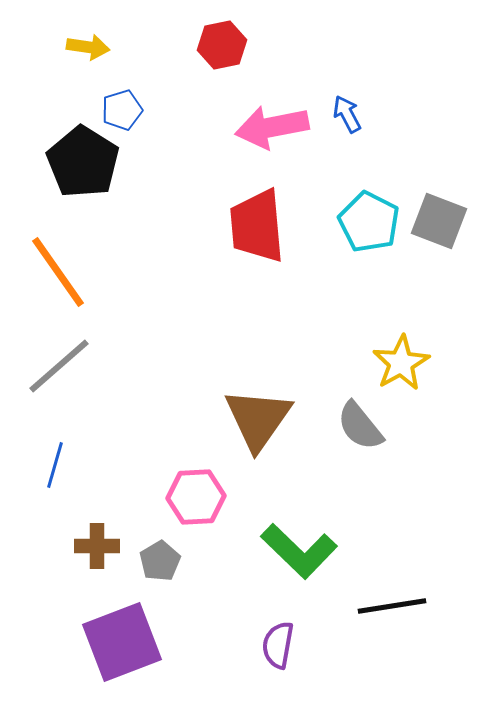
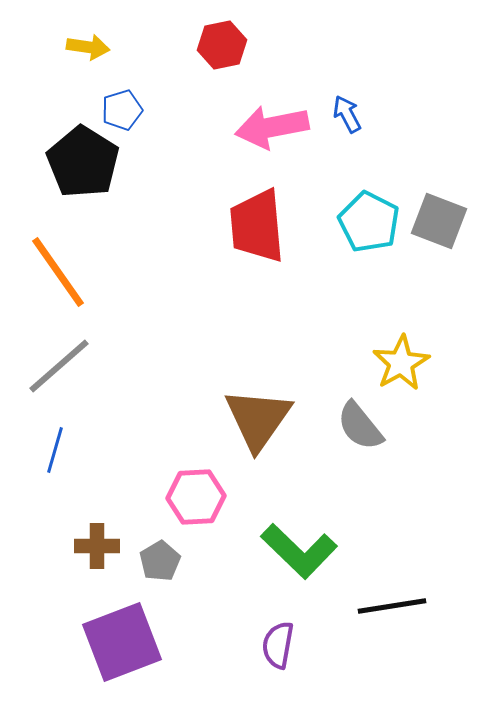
blue line: moved 15 px up
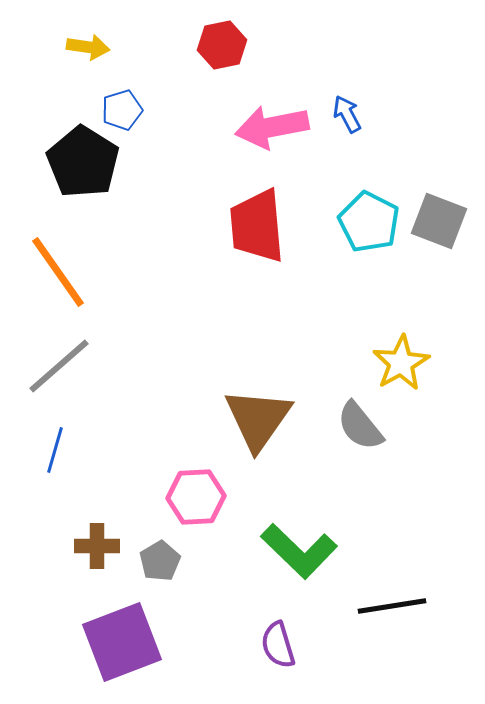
purple semicircle: rotated 27 degrees counterclockwise
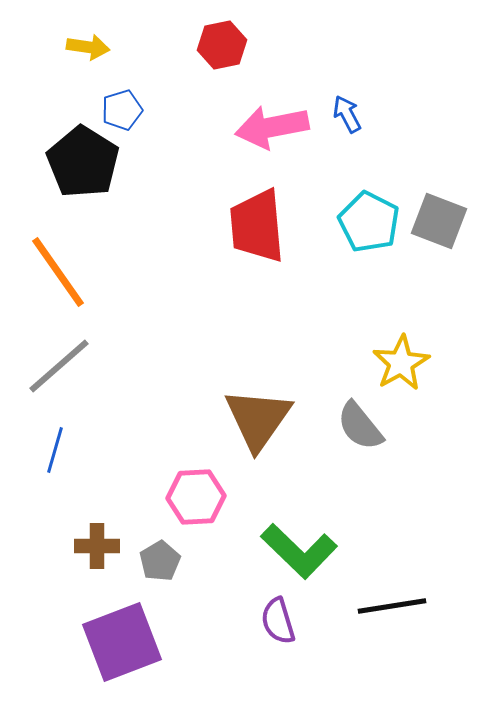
purple semicircle: moved 24 px up
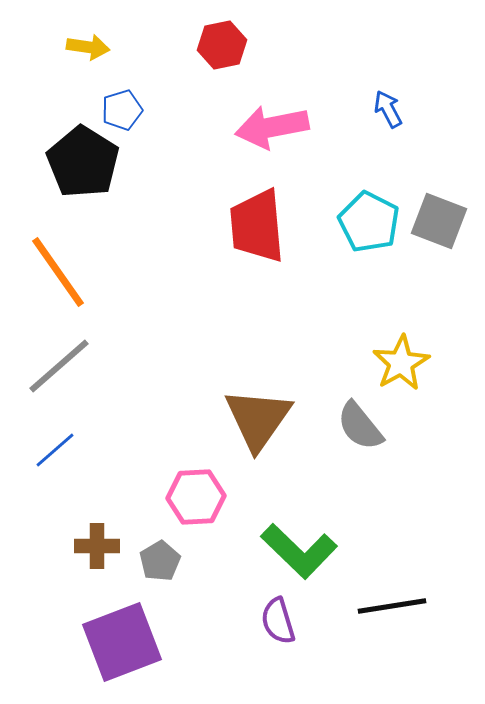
blue arrow: moved 41 px right, 5 px up
blue line: rotated 33 degrees clockwise
